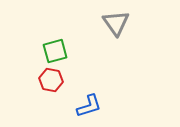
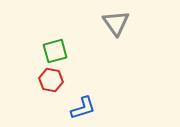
blue L-shape: moved 6 px left, 2 px down
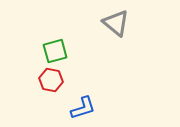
gray triangle: rotated 16 degrees counterclockwise
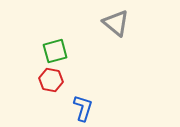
blue L-shape: rotated 56 degrees counterclockwise
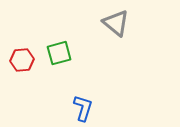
green square: moved 4 px right, 2 px down
red hexagon: moved 29 px left, 20 px up; rotated 15 degrees counterclockwise
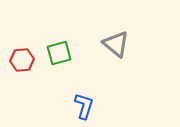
gray triangle: moved 21 px down
blue L-shape: moved 1 px right, 2 px up
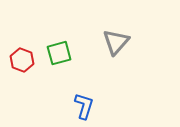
gray triangle: moved 2 px up; rotated 32 degrees clockwise
red hexagon: rotated 25 degrees clockwise
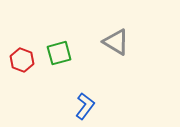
gray triangle: rotated 40 degrees counterclockwise
blue L-shape: moved 1 px right; rotated 20 degrees clockwise
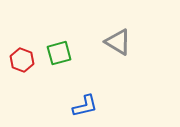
gray triangle: moved 2 px right
blue L-shape: rotated 40 degrees clockwise
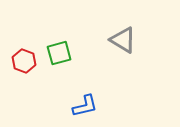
gray triangle: moved 5 px right, 2 px up
red hexagon: moved 2 px right, 1 px down
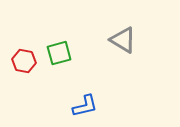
red hexagon: rotated 10 degrees counterclockwise
